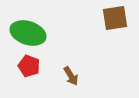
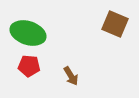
brown square: moved 6 px down; rotated 32 degrees clockwise
red pentagon: rotated 15 degrees counterclockwise
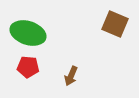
red pentagon: moved 1 px left, 1 px down
brown arrow: rotated 54 degrees clockwise
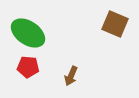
green ellipse: rotated 16 degrees clockwise
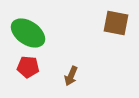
brown square: moved 1 px right, 1 px up; rotated 12 degrees counterclockwise
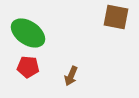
brown square: moved 6 px up
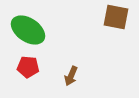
green ellipse: moved 3 px up
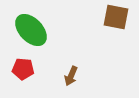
green ellipse: moved 3 px right; rotated 12 degrees clockwise
red pentagon: moved 5 px left, 2 px down
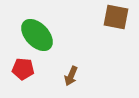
green ellipse: moved 6 px right, 5 px down
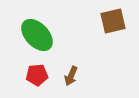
brown square: moved 3 px left, 4 px down; rotated 24 degrees counterclockwise
red pentagon: moved 14 px right, 6 px down; rotated 10 degrees counterclockwise
